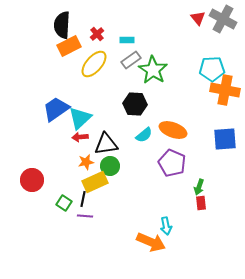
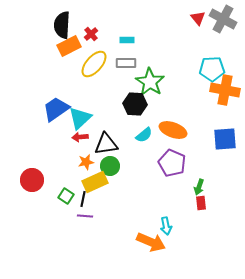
red cross: moved 6 px left
gray rectangle: moved 5 px left, 3 px down; rotated 36 degrees clockwise
green star: moved 3 px left, 12 px down
green square: moved 2 px right, 7 px up
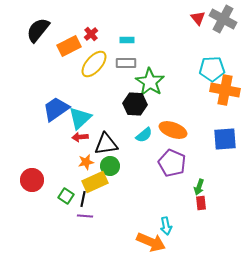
black semicircle: moved 24 px left, 5 px down; rotated 36 degrees clockwise
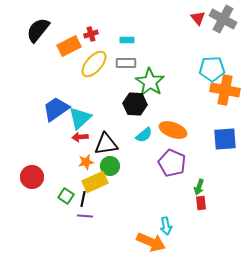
red cross: rotated 24 degrees clockwise
red circle: moved 3 px up
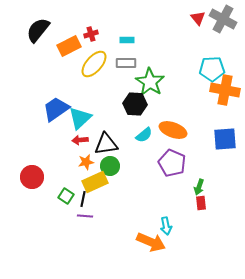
red arrow: moved 3 px down
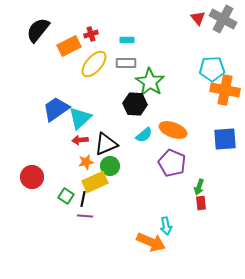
black triangle: rotated 15 degrees counterclockwise
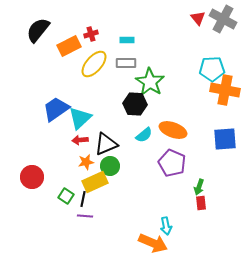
orange arrow: moved 2 px right, 1 px down
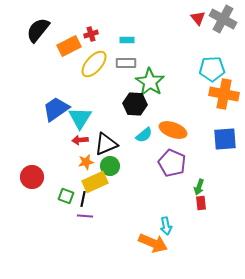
orange cross: moved 1 px left, 4 px down
cyan triangle: rotated 15 degrees counterclockwise
green square: rotated 14 degrees counterclockwise
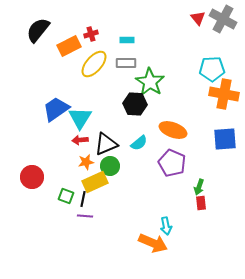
cyan semicircle: moved 5 px left, 8 px down
